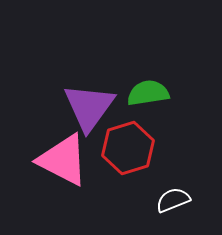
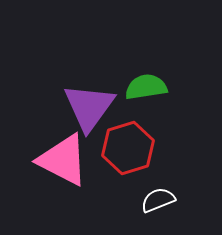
green semicircle: moved 2 px left, 6 px up
white semicircle: moved 15 px left
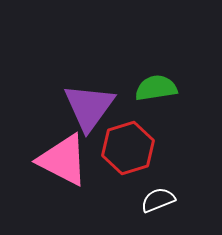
green semicircle: moved 10 px right, 1 px down
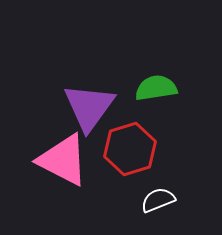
red hexagon: moved 2 px right, 1 px down
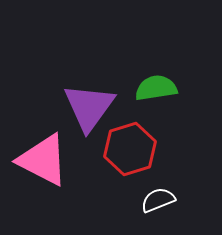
pink triangle: moved 20 px left
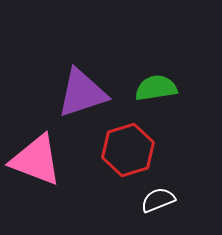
purple triangle: moved 7 px left, 14 px up; rotated 36 degrees clockwise
red hexagon: moved 2 px left, 1 px down
pink triangle: moved 7 px left; rotated 6 degrees counterclockwise
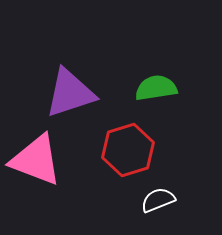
purple triangle: moved 12 px left
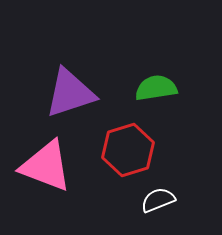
pink triangle: moved 10 px right, 6 px down
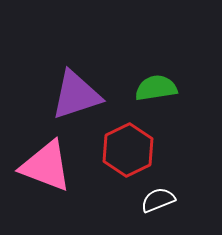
purple triangle: moved 6 px right, 2 px down
red hexagon: rotated 9 degrees counterclockwise
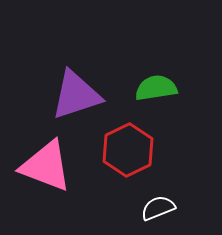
white semicircle: moved 8 px down
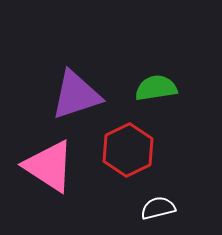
pink triangle: moved 3 px right; rotated 12 degrees clockwise
white semicircle: rotated 8 degrees clockwise
